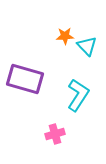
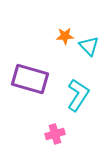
cyan triangle: moved 2 px right
purple rectangle: moved 5 px right
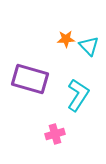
orange star: moved 1 px right, 3 px down
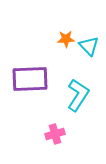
purple rectangle: rotated 18 degrees counterclockwise
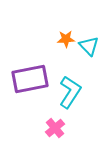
purple rectangle: rotated 9 degrees counterclockwise
cyan L-shape: moved 8 px left, 3 px up
pink cross: moved 6 px up; rotated 24 degrees counterclockwise
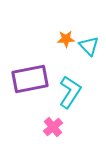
pink cross: moved 2 px left, 1 px up
